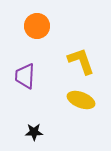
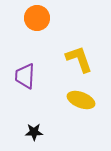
orange circle: moved 8 px up
yellow L-shape: moved 2 px left, 2 px up
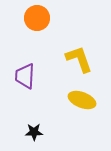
yellow ellipse: moved 1 px right
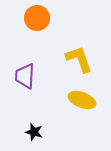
black star: rotated 18 degrees clockwise
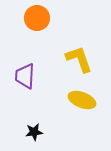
black star: rotated 24 degrees counterclockwise
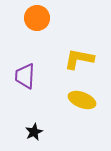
yellow L-shape: rotated 60 degrees counterclockwise
black star: rotated 18 degrees counterclockwise
